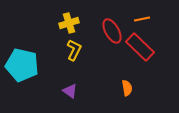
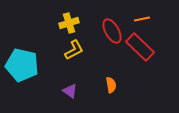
yellow L-shape: rotated 35 degrees clockwise
orange semicircle: moved 16 px left, 3 px up
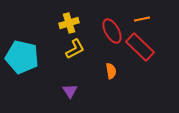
yellow L-shape: moved 1 px right, 1 px up
cyan pentagon: moved 8 px up
orange semicircle: moved 14 px up
purple triangle: rotated 21 degrees clockwise
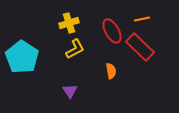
cyan pentagon: rotated 20 degrees clockwise
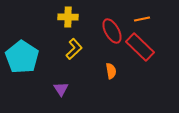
yellow cross: moved 1 px left, 6 px up; rotated 18 degrees clockwise
yellow L-shape: moved 1 px left; rotated 15 degrees counterclockwise
purple triangle: moved 9 px left, 2 px up
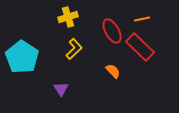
yellow cross: rotated 18 degrees counterclockwise
orange semicircle: moved 2 px right; rotated 35 degrees counterclockwise
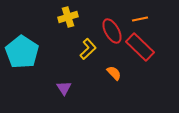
orange line: moved 2 px left
yellow L-shape: moved 14 px right
cyan pentagon: moved 5 px up
orange semicircle: moved 1 px right, 2 px down
purple triangle: moved 3 px right, 1 px up
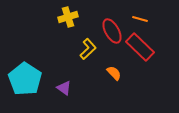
orange line: rotated 28 degrees clockwise
cyan pentagon: moved 3 px right, 27 px down
purple triangle: rotated 21 degrees counterclockwise
